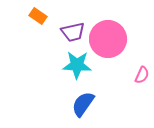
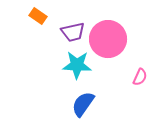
pink semicircle: moved 2 px left, 2 px down
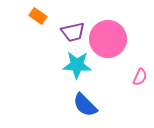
blue semicircle: moved 2 px right, 1 px down; rotated 80 degrees counterclockwise
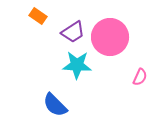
purple trapezoid: rotated 20 degrees counterclockwise
pink circle: moved 2 px right, 2 px up
blue semicircle: moved 30 px left
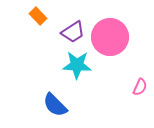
orange rectangle: rotated 12 degrees clockwise
pink semicircle: moved 10 px down
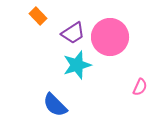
purple trapezoid: moved 1 px down
cyan star: rotated 20 degrees counterclockwise
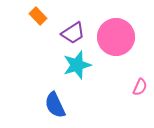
pink circle: moved 6 px right
blue semicircle: rotated 20 degrees clockwise
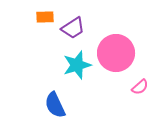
orange rectangle: moved 7 px right, 1 px down; rotated 48 degrees counterclockwise
purple trapezoid: moved 5 px up
pink circle: moved 16 px down
pink semicircle: rotated 24 degrees clockwise
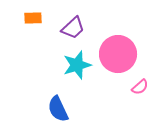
orange rectangle: moved 12 px left, 1 px down
purple trapezoid: rotated 10 degrees counterclockwise
pink circle: moved 2 px right, 1 px down
blue semicircle: moved 3 px right, 4 px down
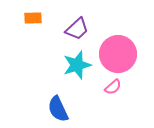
purple trapezoid: moved 4 px right, 1 px down
pink semicircle: moved 27 px left
